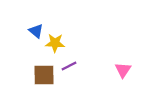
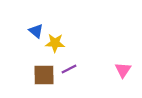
purple line: moved 3 px down
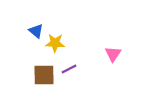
pink triangle: moved 10 px left, 16 px up
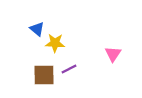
blue triangle: moved 1 px right, 2 px up
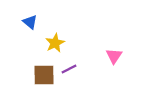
blue triangle: moved 7 px left, 7 px up
yellow star: rotated 30 degrees counterclockwise
pink triangle: moved 1 px right, 2 px down
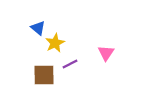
blue triangle: moved 8 px right, 6 px down
pink triangle: moved 8 px left, 3 px up
purple line: moved 1 px right, 5 px up
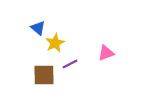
pink triangle: rotated 36 degrees clockwise
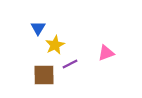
blue triangle: rotated 21 degrees clockwise
yellow star: moved 2 px down
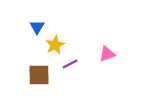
blue triangle: moved 1 px left, 1 px up
pink triangle: moved 1 px right, 1 px down
brown square: moved 5 px left
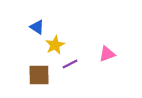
blue triangle: rotated 28 degrees counterclockwise
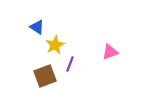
pink triangle: moved 3 px right, 2 px up
purple line: rotated 42 degrees counterclockwise
brown square: moved 6 px right, 1 px down; rotated 20 degrees counterclockwise
